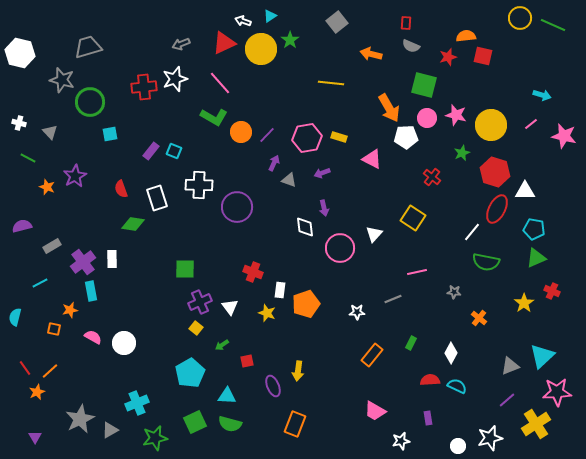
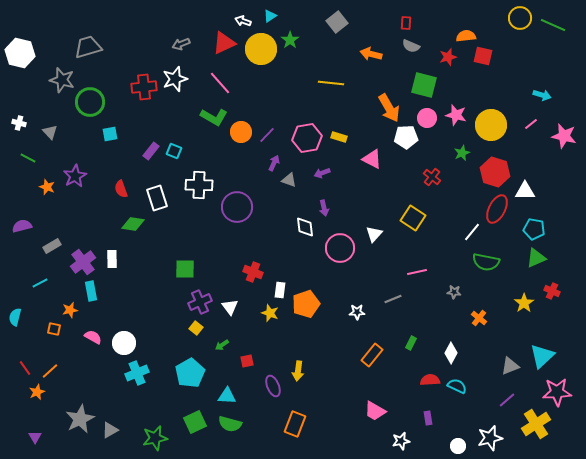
yellow star at (267, 313): moved 3 px right
cyan cross at (137, 403): moved 30 px up
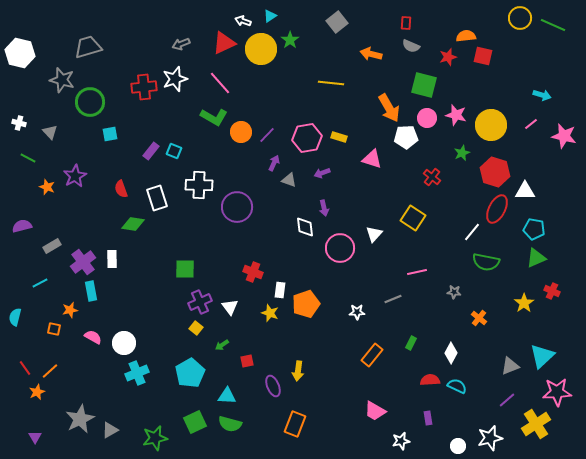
pink triangle at (372, 159): rotated 10 degrees counterclockwise
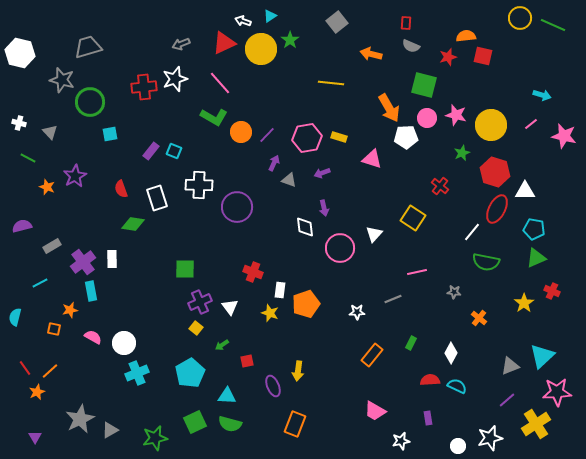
red cross at (432, 177): moved 8 px right, 9 px down
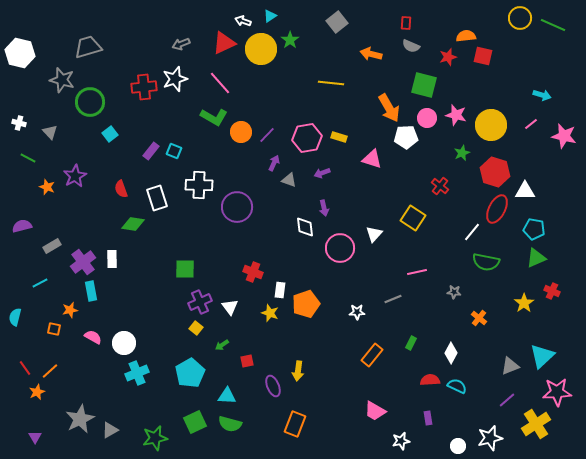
cyan square at (110, 134): rotated 28 degrees counterclockwise
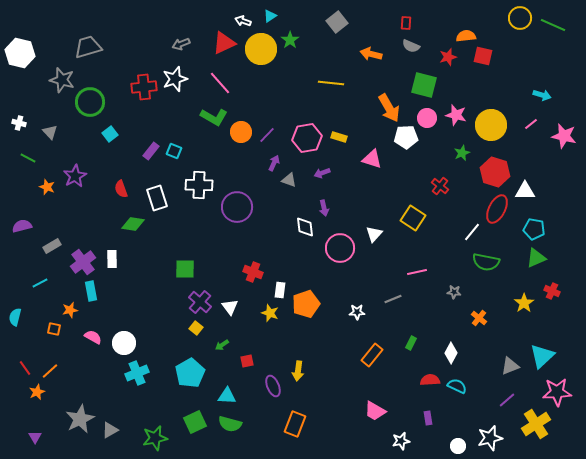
purple cross at (200, 302): rotated 25 degrees counterclockwise
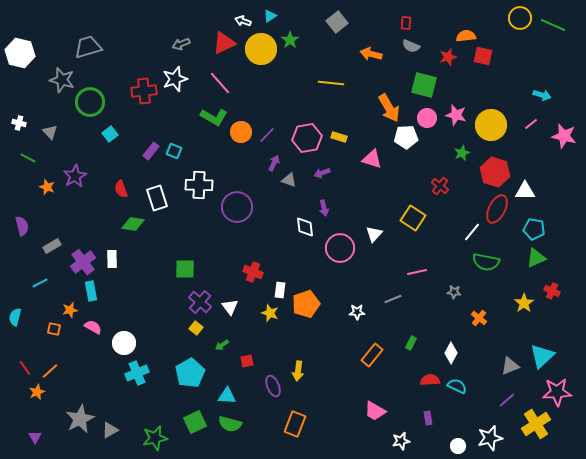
red cross at (144, 87): moved 4 px down
purple semicircle at (22, 226): rotated 90 degrees clockwise
pink semicircle at (93, 337): moved 10 px up
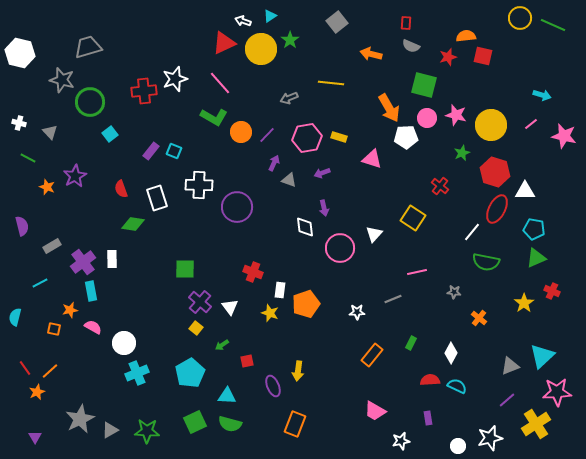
gray arrow at (181, 44): moved 108 px right, 54 px down
green star at (155, 438): moved 8 px left, 7 px up; rotated 15 degrees clockwise
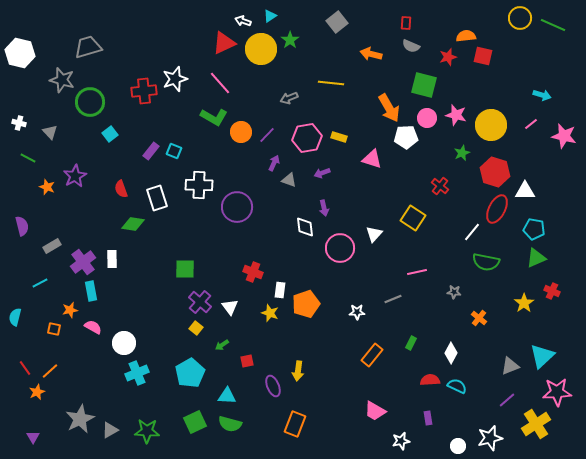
purple triangle at (35, 437): moved 2 px left
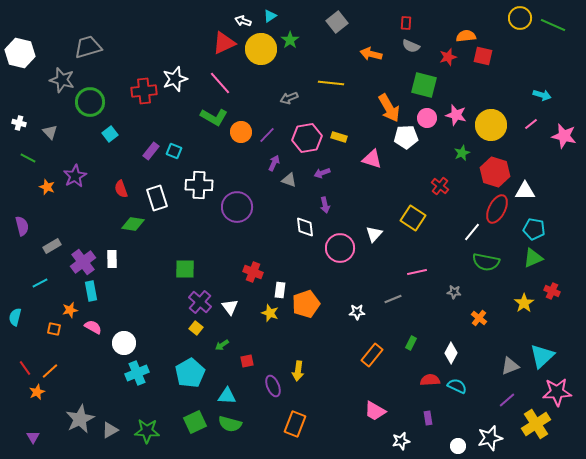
purple arrow at (324, 208): moved 1 px right, 3 px up
green triangle at (536, 258): moved 3 px left
